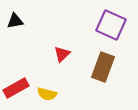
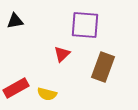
purple square: moved 26 px left; rotated 20 degrees counterclockwise
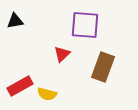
red rectangle: moved 4 px right, 2 px up
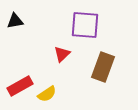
yellow semicircle: rotated 48 degrees counterclockwise
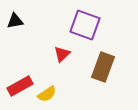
purple square: rotated 16 degrees clockwise
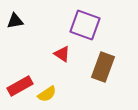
red triangle: rotated 42 degrees counterclockwise
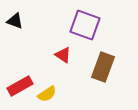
black triangle: rotated 30 degrees clockwise
red triangle: moved 1 px right, 1 px down
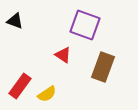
red rectangle: rotated 25 degrees counterclockwise
